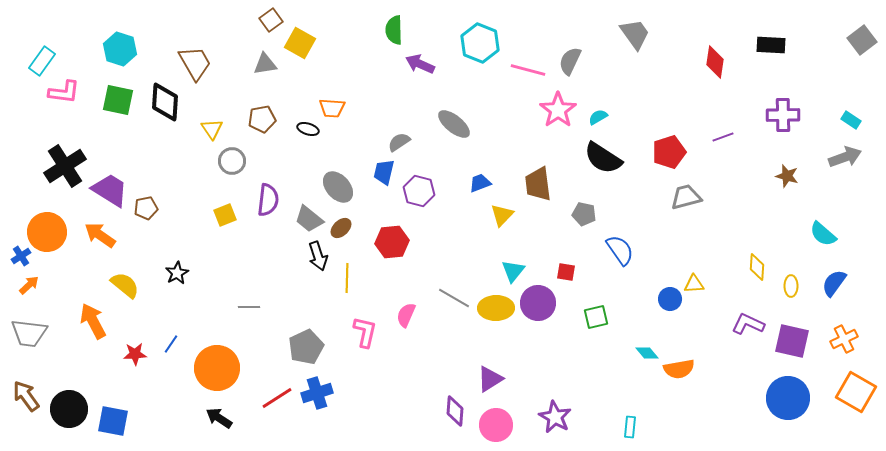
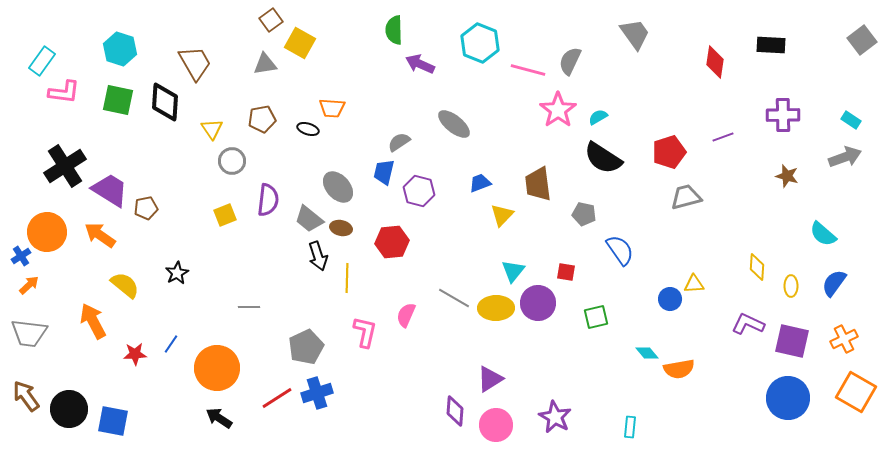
brown ellipse at (341, 228): rotated 55 degrees clockwise
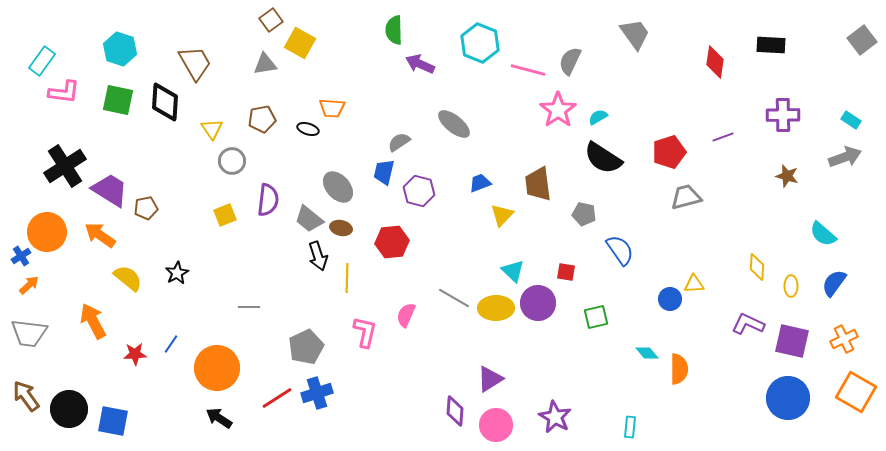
cyan triangle at (513, 271): rotated 25 degrees counterclockwise
yellow semicircle at (125, 285): moved 3 px right, 7 px up
orange semicircle at (679, 369): rotated 80 degrees counterclockwise
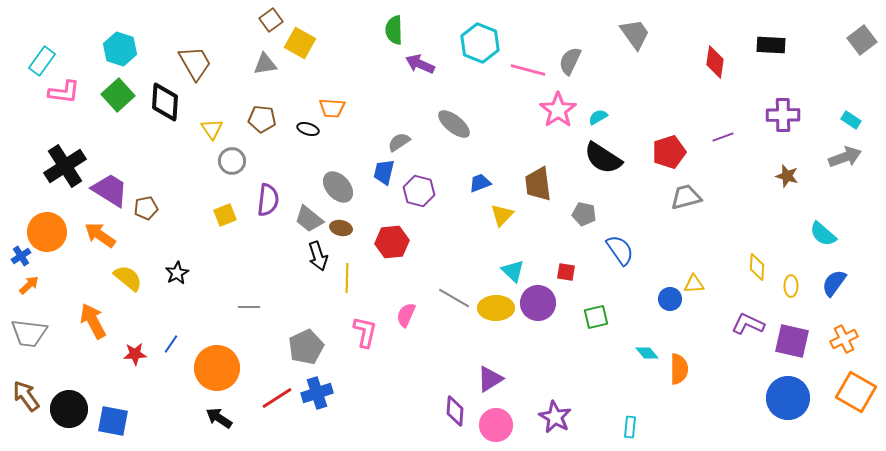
green square at (118, 100): moved 5 px up; rotated 36 degrees clockwise
brown pentagon at (262, 119): rotated 16 degrees clockwise
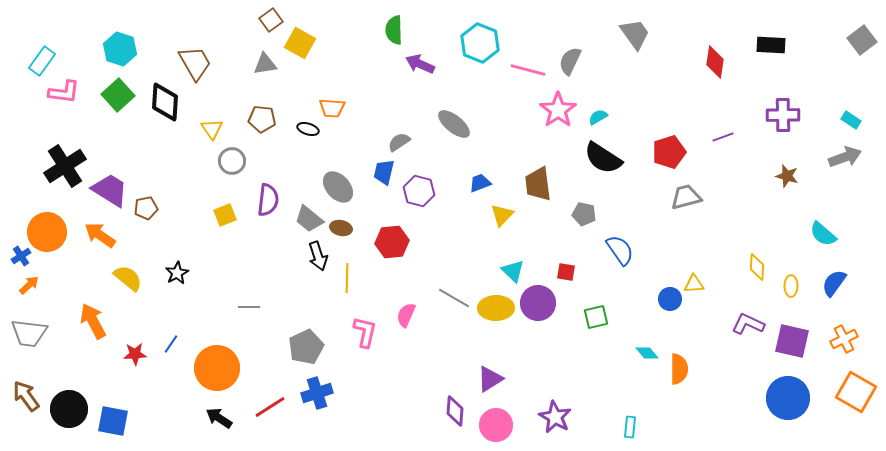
red line at (277, 398): moved 7 px left, 9 px down
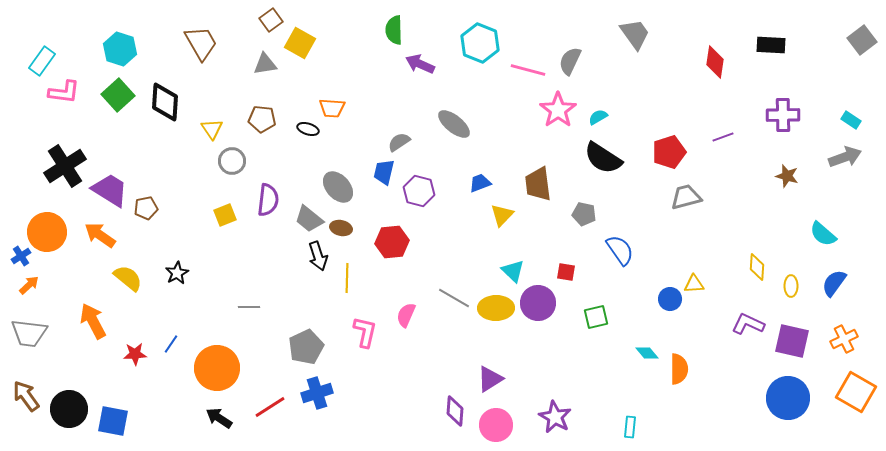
brown trapezoid at (195, 63): moved 6 px right, 20 px up
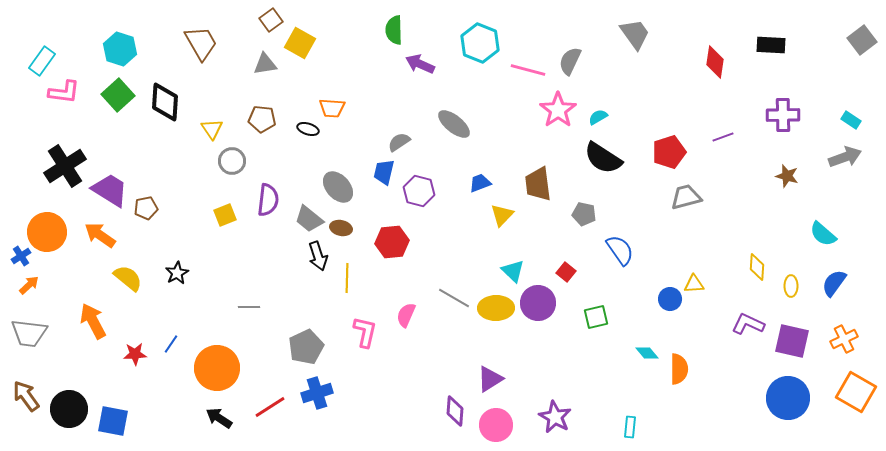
red square at (566, 272): rotated 30 degrees clockwise
